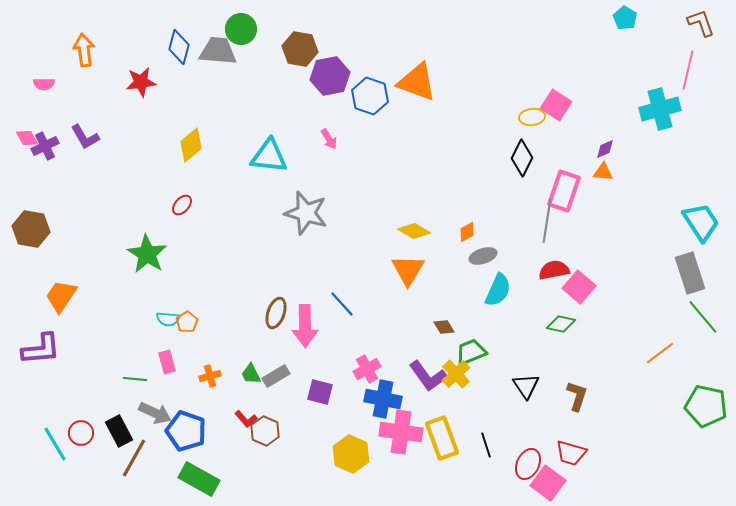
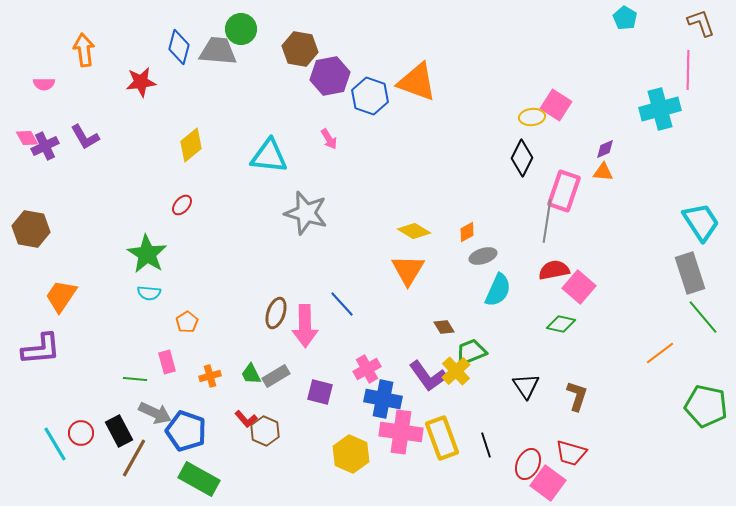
pink line at (688, 70): rotated 12 degrees counterclockwise
cyan semicircle at (168, 319): moved 19 px left, 26 px up
yellow cross at (456, 374): moved 3 px up
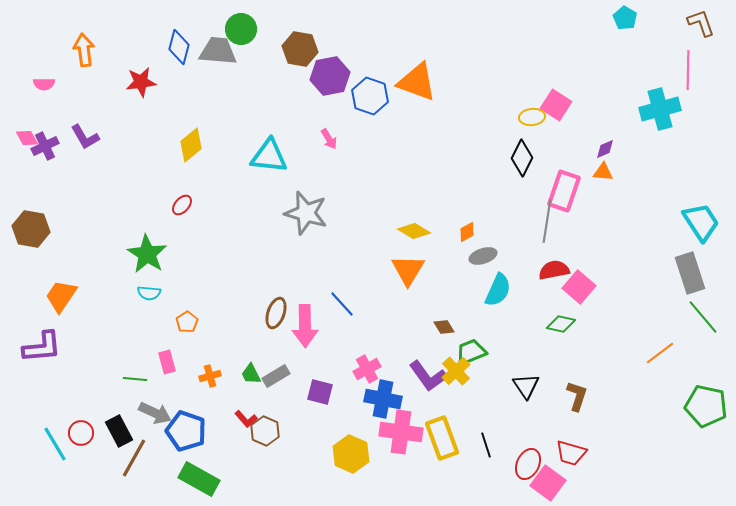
purple L-shape at (41, 349): moved 1 px right, 2 px up
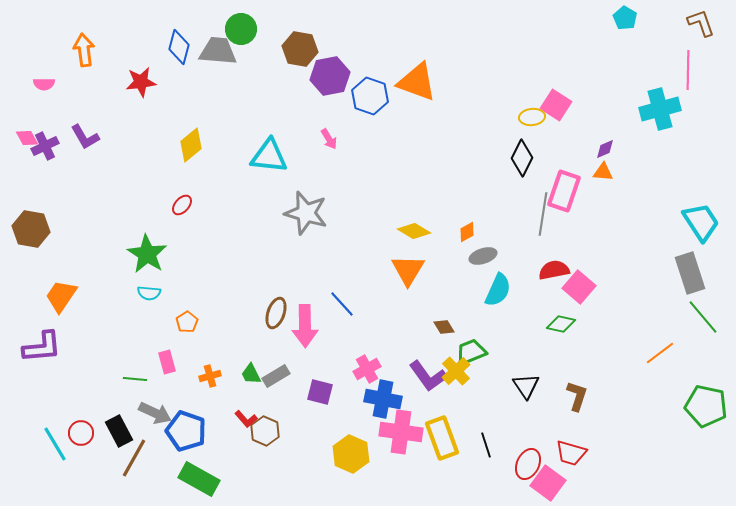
gray line at (547, 221): moved 4 px left, 7 px up
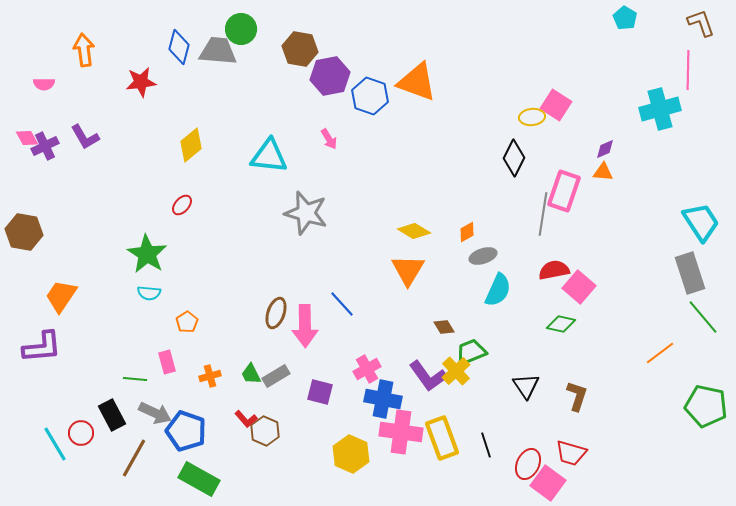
black diamond at (522, 158): moved 8 px left
brown hexagon at (31, 229): moved 7 px left, 3 px down
black rectangle at (119, 431): moved 7 px left, 16 px up
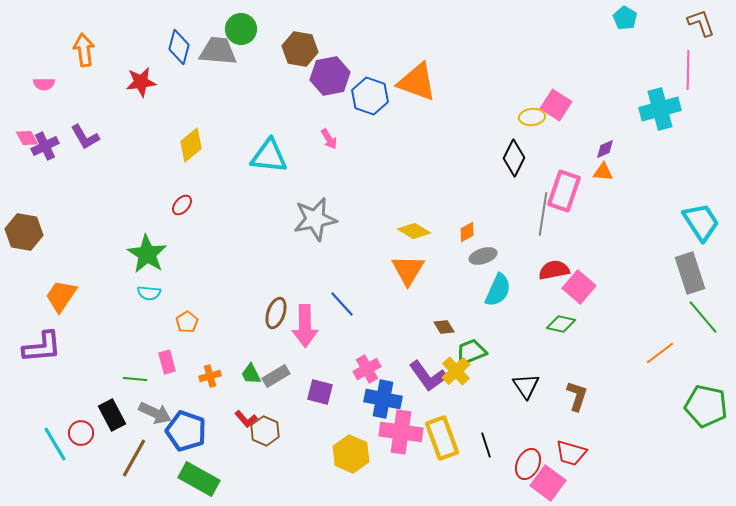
gray star at (306, 213): moved 9 px right, 6 px down; rotated 27 degrees counterclockwise
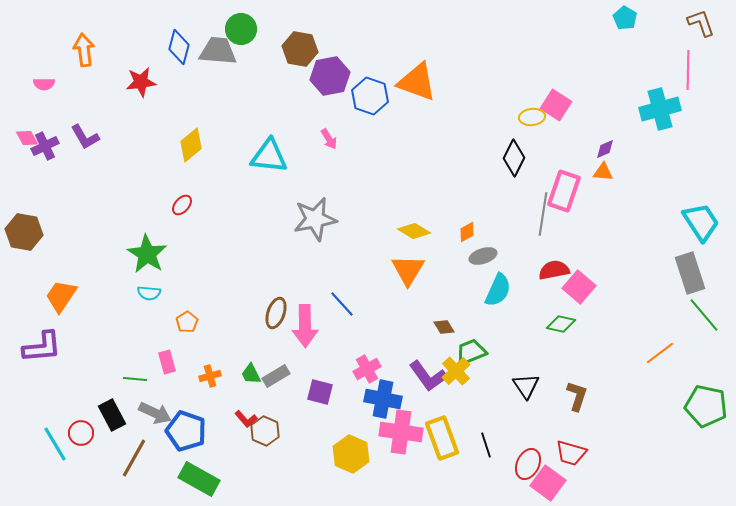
green line at (703, 317): moved 1 px right, 2 px up
